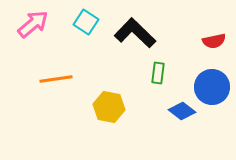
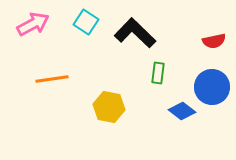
pink arrow: rotated 12 degrees clockwise
orange line: moved 4 px left
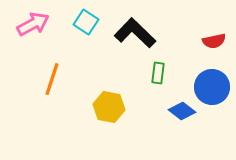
orange line: rotated 64 degrees counterclockwise
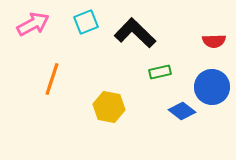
cyan square: rotated 35 degrees clockwise
red semicircle: rotated 10 degrees clockwise
green rectangle: moved 2 px right, 1 px up; rotated 70 degrees clockwise
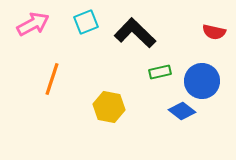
red semicircle: moved 9 px up; rotated 15 degrees clockwise
blue circle: moved 10 px left, 6 px up
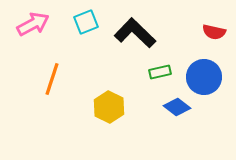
blue circle: moved 2 px right, 4 px up
yellow hexagon: rotated 16 degrees clockwise
blue diamond: moved 5 px left, 4 px up
